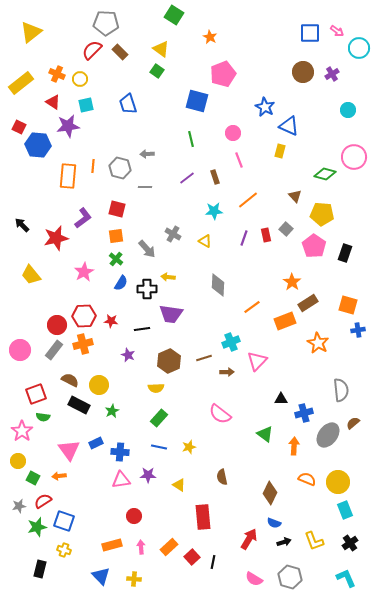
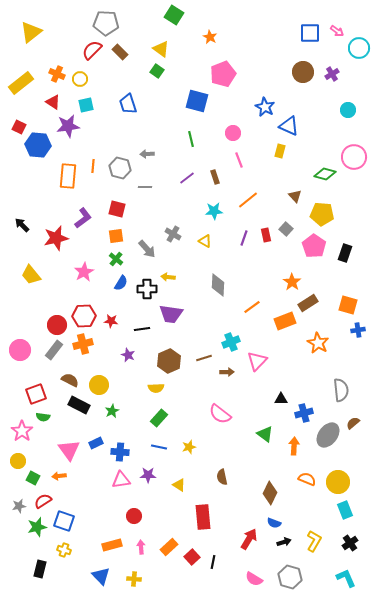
yellow L-shape at (314, 541): rotated 130 degrees counterclockwise
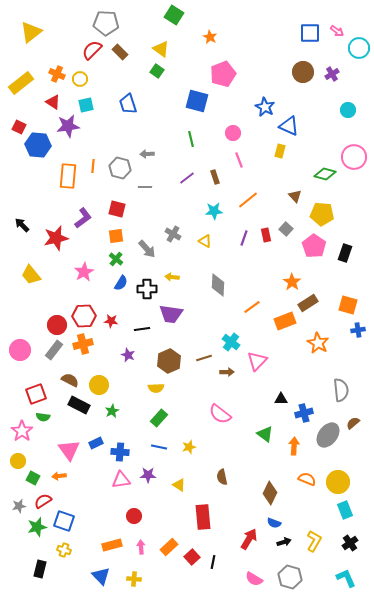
yellow arrow at (168, 277): moved 4 px right
cyan cross at (231, 342): rotated 30 degrees counterclockwise
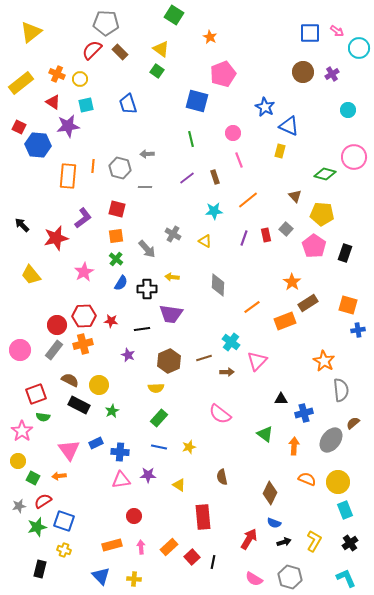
orange star at (318, 343): moved 6 px right, 18 px down
gray ellipse at (328, 435): moved 3 px right, 5 px down
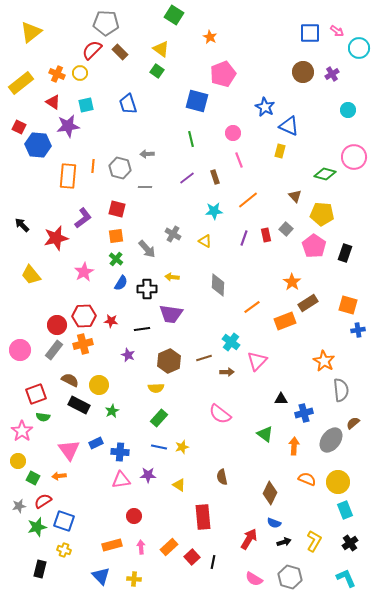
yellow circle at (80, 79): moved 6 px up
yellow star at (189, 447): moved 7 px left
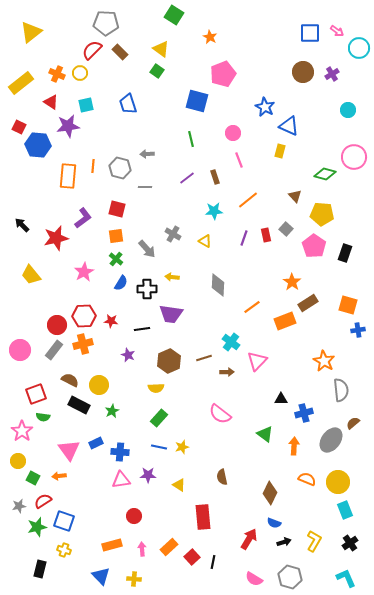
red triangle at (53, 102): moved 2 px left
pink arrow at (141, 547): moved 1 px right, 2 px down
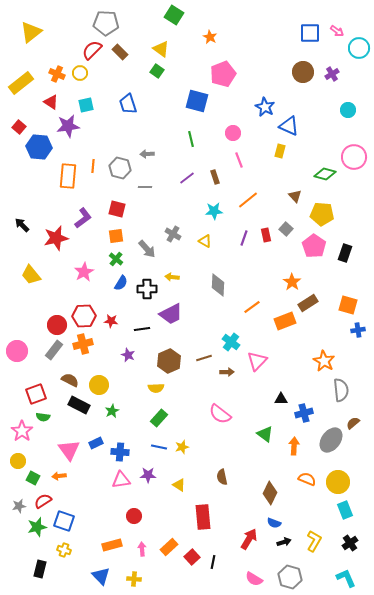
red square at (19, 127): rotated 16 degrees clockwise
blue hexagon at (38, 145): moved 1 px right, 2 px down
purple trapezoid at (171, 314): rotated 35 degrees counterclockwise
pink circle at (20, 350): moved 3 px left, 1 px down
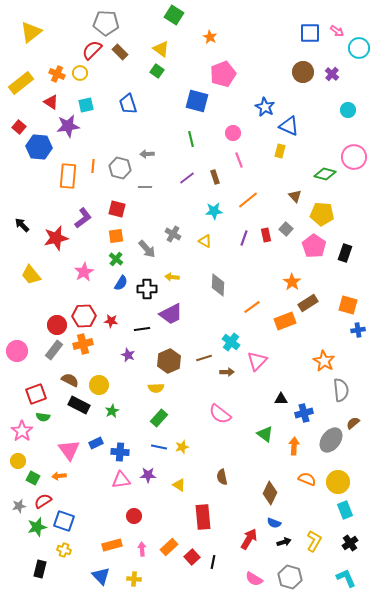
purple cross at (332, 74): rotated 16 degrees counterclockwise
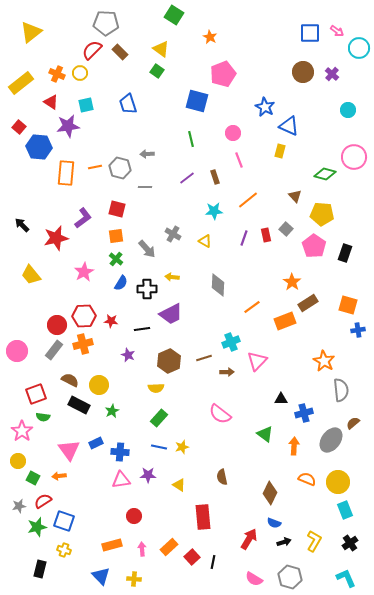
orange line at (93, 166): moved 2 px right, 1 px down; rotated 72 degrees clockwise
orange rectangle at (68, 176): moved 2 px left, 3 px up
cyan cross at (231, 342): rotated 30 degrees clockwise
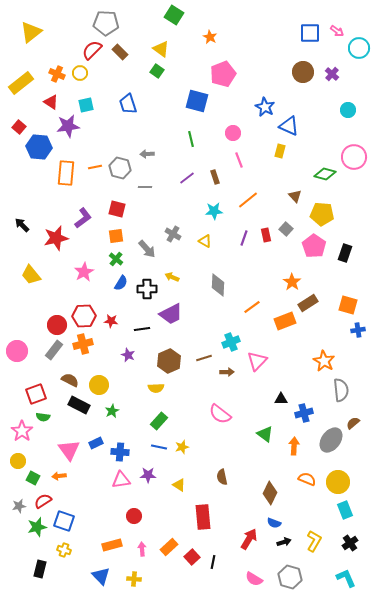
yellow arrow at (172, 277): rotated 16 degrees clockwise
green rectangle at (159, 418): moved 3 px down
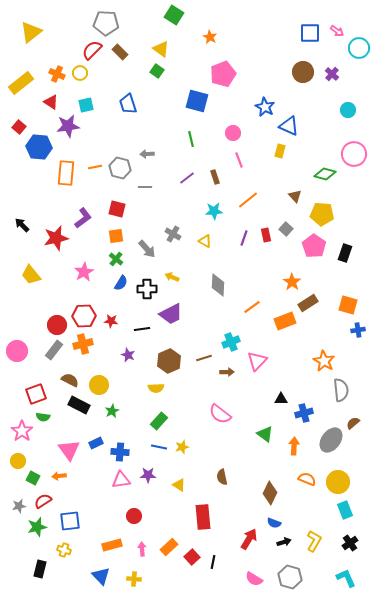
pink circle at (354, 157): moved 3 px up
blue square at (64, 521): moved 6 px right; rotated 25 degrees counterclockwise
